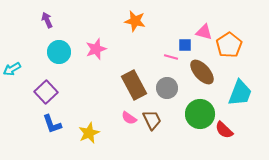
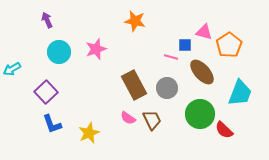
pink semicircle: moved 1 px left
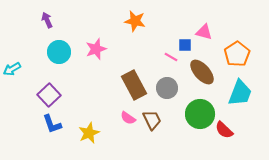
orange pentagon: moved 8 px right, 9 px down
pink line: rotated 16 degrees clockwise
purple square: moved 3 px right, 3 px down
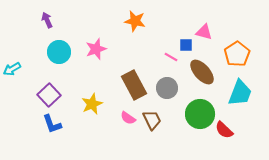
blue square: moved 1 px right
yellow star: moved 3 px right, 29 px up
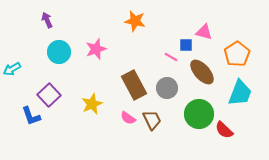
green circle: moved 1 px left
blue L-shape: moved 21 px left, 8 px up
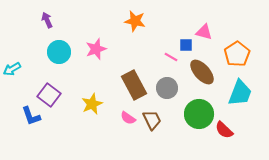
purple square: rotated 10 degrees counterclockwise
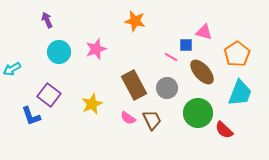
green circle: moved 1 px left, 1 px up
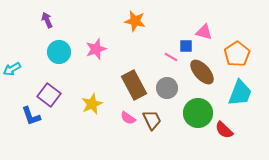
blue square: moved 1 px down
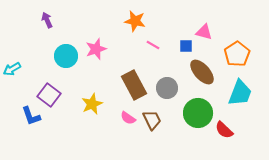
cyan circle: moved 7 px right, 4 px down
pink line: moved 18 px left, 12 px up
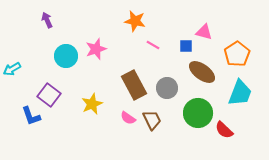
brown ellipse: rotated 12 degrees counterclockwise
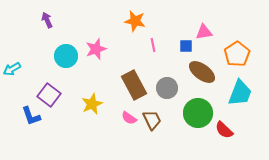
pink triangle: rotated 24 degrees counterclockwise
pink line: rotated 48 degrees clockwise
pink semicircle: moved 1 px right
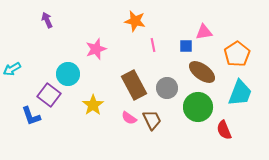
cyan circle: moved 2 px right, 18 px down
yellow star: moved 1 px right, 1 px down; rotated 10 degrees counterclockwise
green circle: moved 6 px up
red semicircle: rotated 24 degrees clockwise
